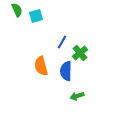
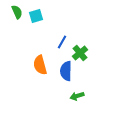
green semicircle: moved 2 px down
orange semicircle: moved 1 px left, 1 px up
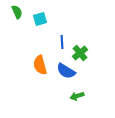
cyan square: moved 4 px right, 3 px down
blue line: rotated 32 degrees counterclockwise
blue semicircle: rotated 60 degrees counterclockwise
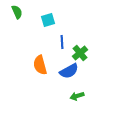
cyan square: moved 8 px right, 1 px down
blue semicircle: moved 3 px right; rotated 60 degrees counterclockwise
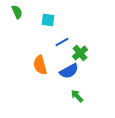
cyan square: rotated 24 degrees clockwise
blue line: rotated 64 degrees clockwise
green arrow: rotated 64 degrees clockwise
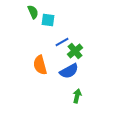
green semicircle: moved 16 px right
green cross: moved 5 px left, 2 px up
green arrow: rotated 56 degrees clockwise
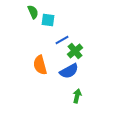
blue line: moved 2 px up
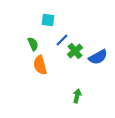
green semicircle: moved 32 px down
blue line: rotated 16 degrees counterclockwise
blue semicircle: moved 29 px right, 14 px up
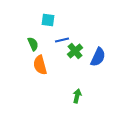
blue line: rotated 32 degrees clockwise
blue semicircle: rotated 36 degrees counterclockwise
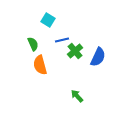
cyan square: rotated 24 degrees clockwise
green arrow: rotated 56 degrees counterclockwise
